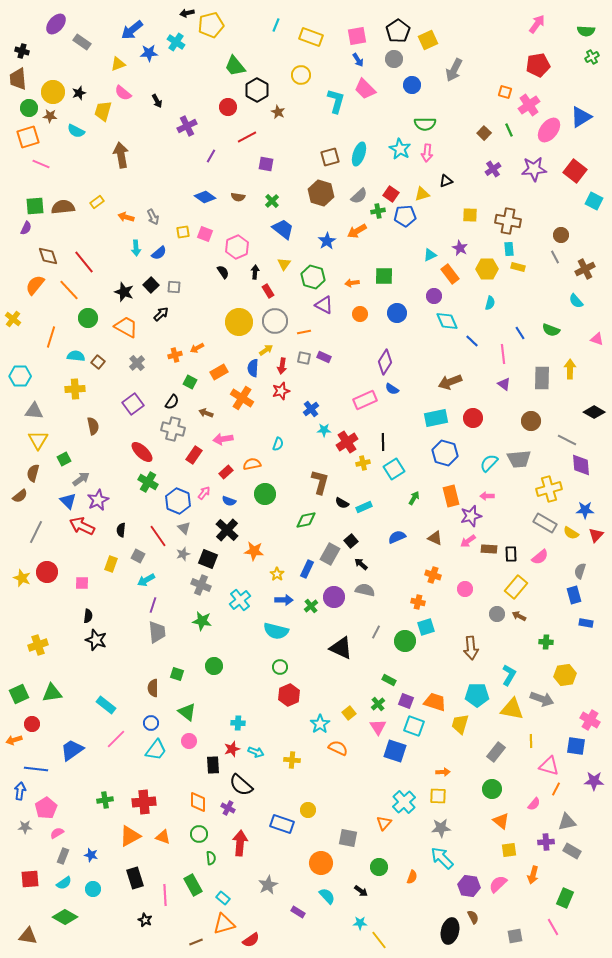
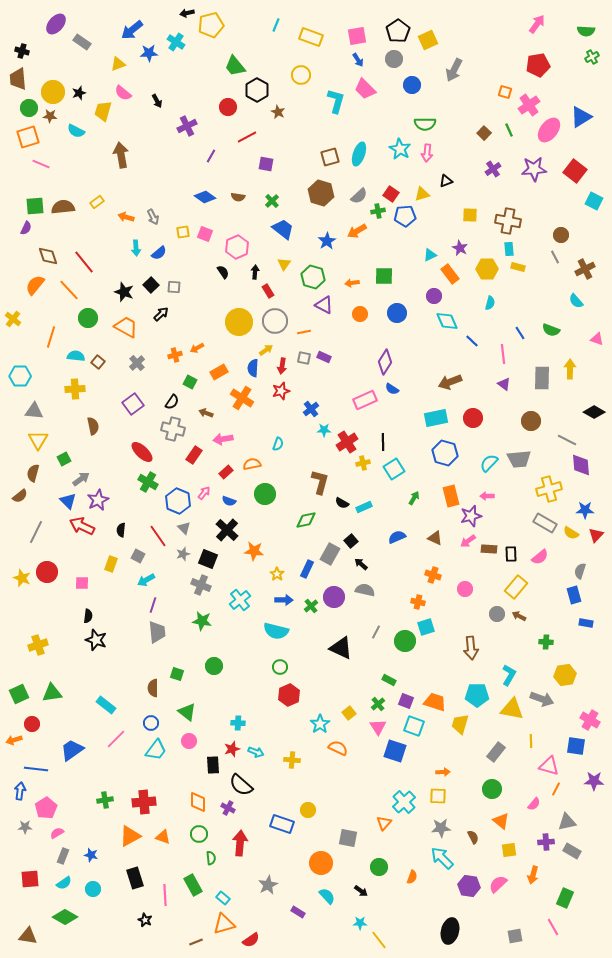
brown semicircle at (473, 917): moved 80 px up
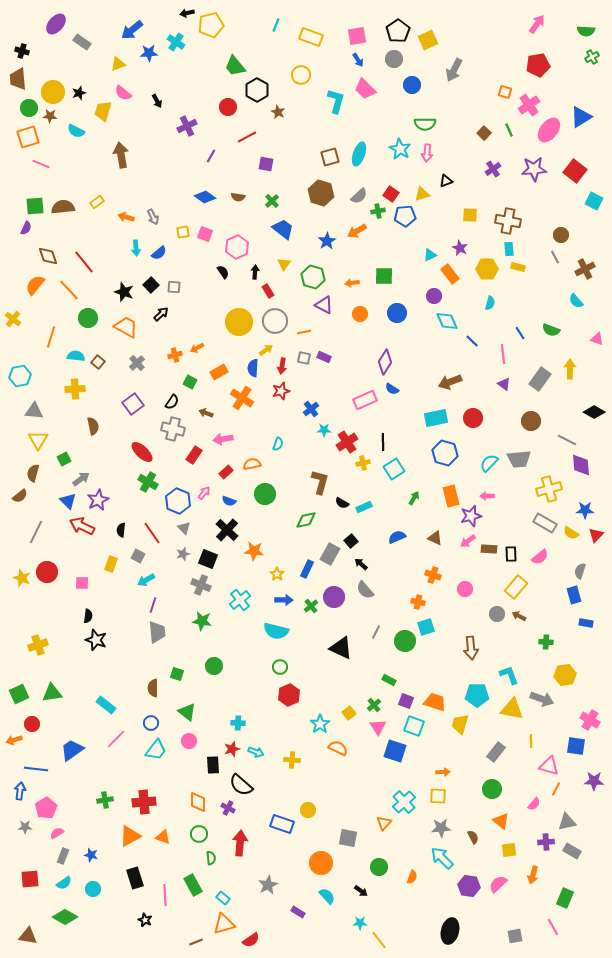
cyan hexagon at (20, 376): rotated 10 degrees counterclockwise
gray rectangle at (542, 378): moved 2 px left, 1 px down; rotated 35 degrees clockwise
red line at (158, 536): moved 6 px left, 3 px up
gray semicircle at (365, 590): rotated 144 degrees counterclockwise
cyan L-shape at (509, 675): rotated 50 degrees counterclockwise
green cross at (378, 704): moved 4 px left, 1 px down
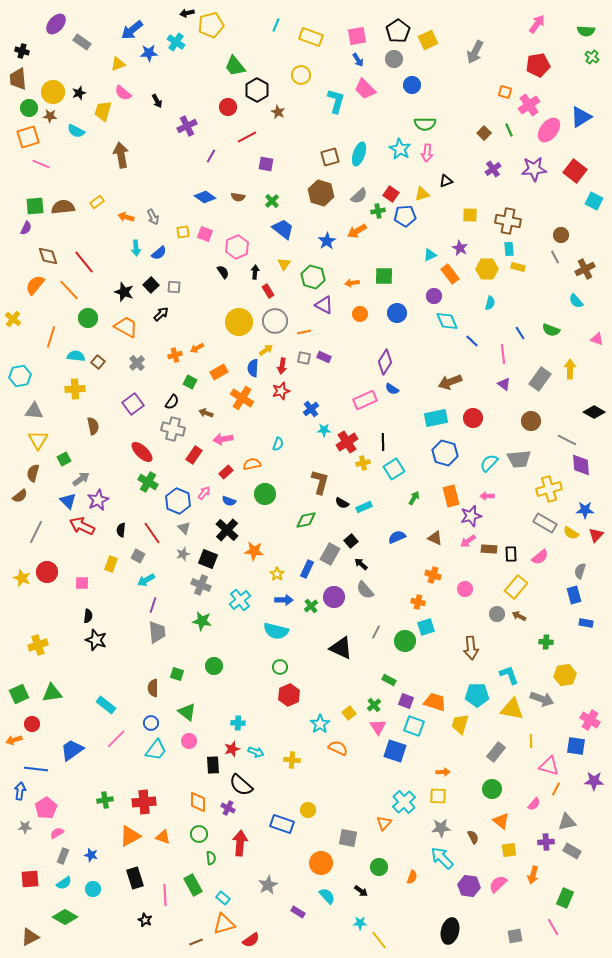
green cross at (592, 57): rotated 24 degrees counterclockwise
gray arrow at (454, 70): moved 21 px right, 18 px up
brown triangle at (28, 936): moved 2 px right, 1 px down; rotated 36 degrees counterclockwise
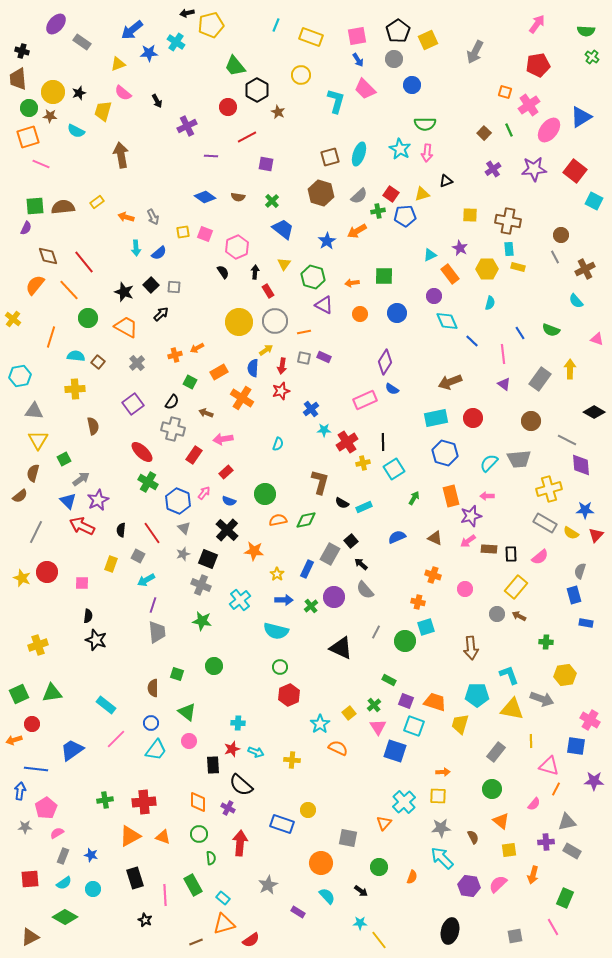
purple line at (211, 156): rotated 64 degrees clockwise
orange semicircle at (252, 464): moved 26 px right, 56 px down
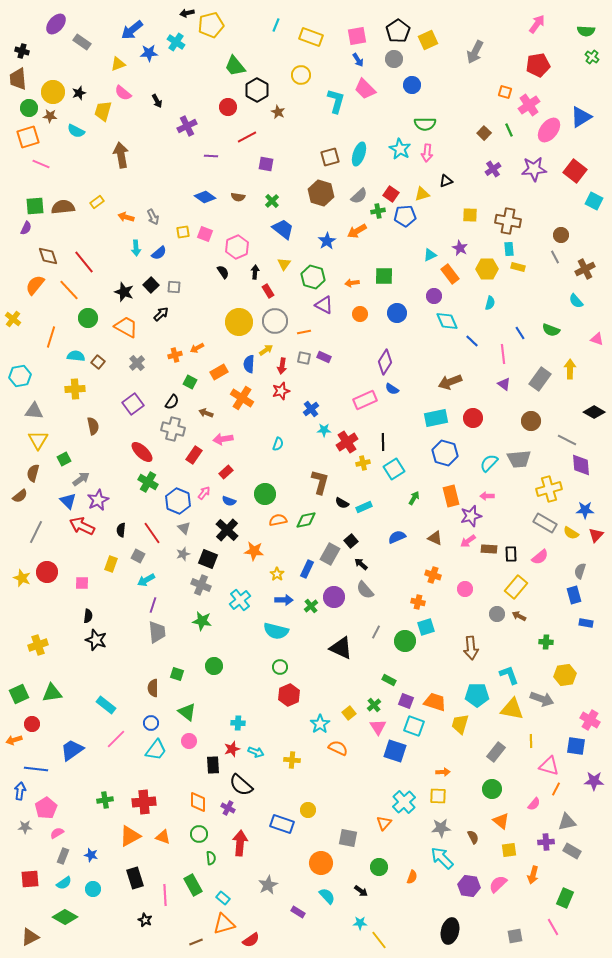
blue semicircle at (253, 368): moved 4 px left, 4 px up
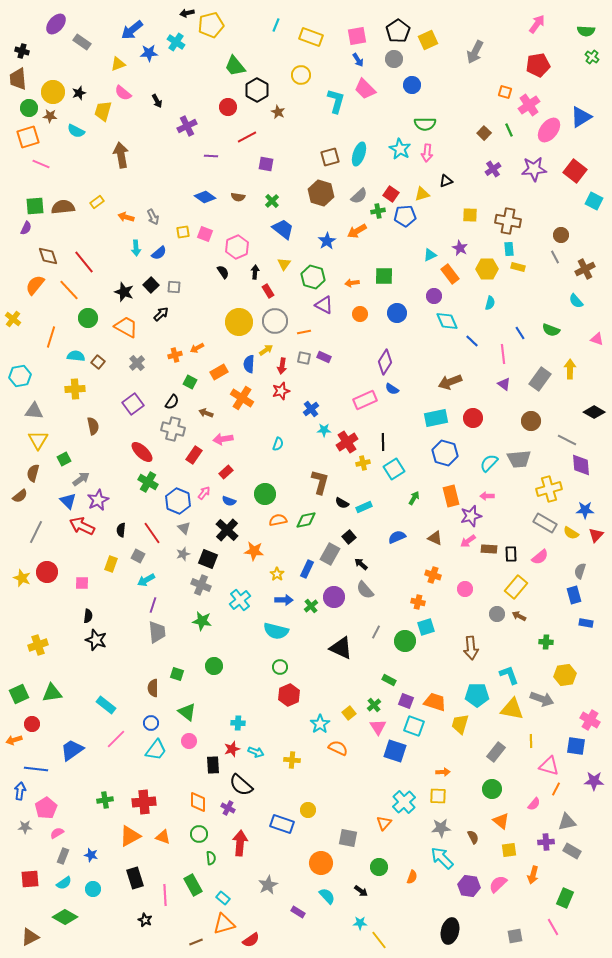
black square at (351, 541): moved 2 px left, 4 px up
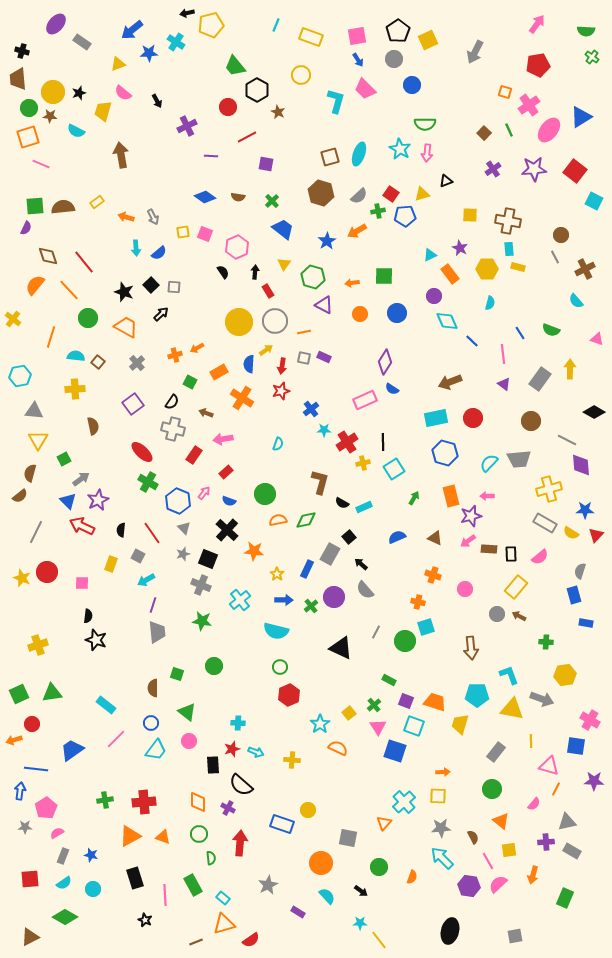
brown semicircle at (33, 473): moved 3 px left
pink line at (553, 927): moved 65 px left, 66 px up
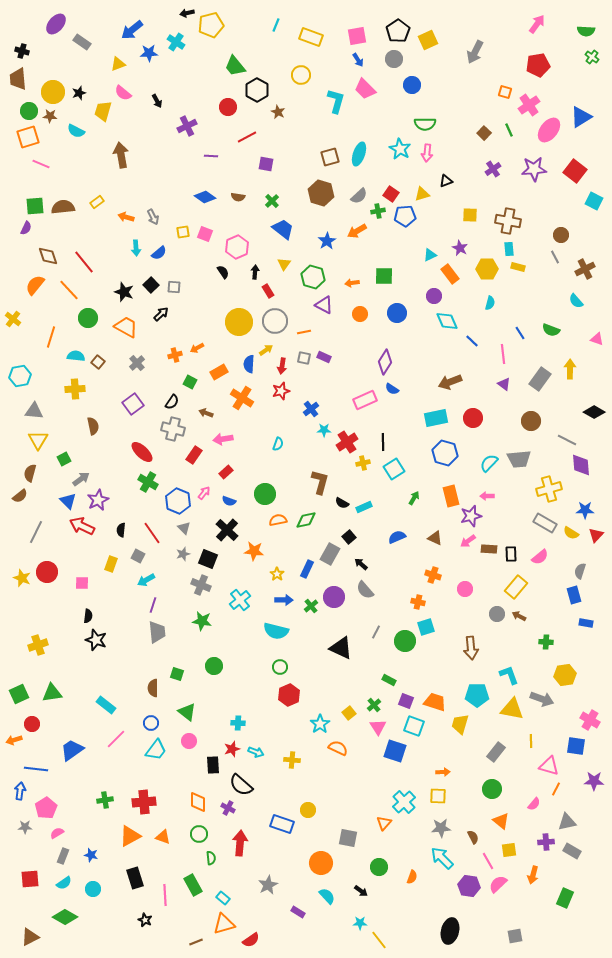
green circle at (29, 108): moved 3 px down
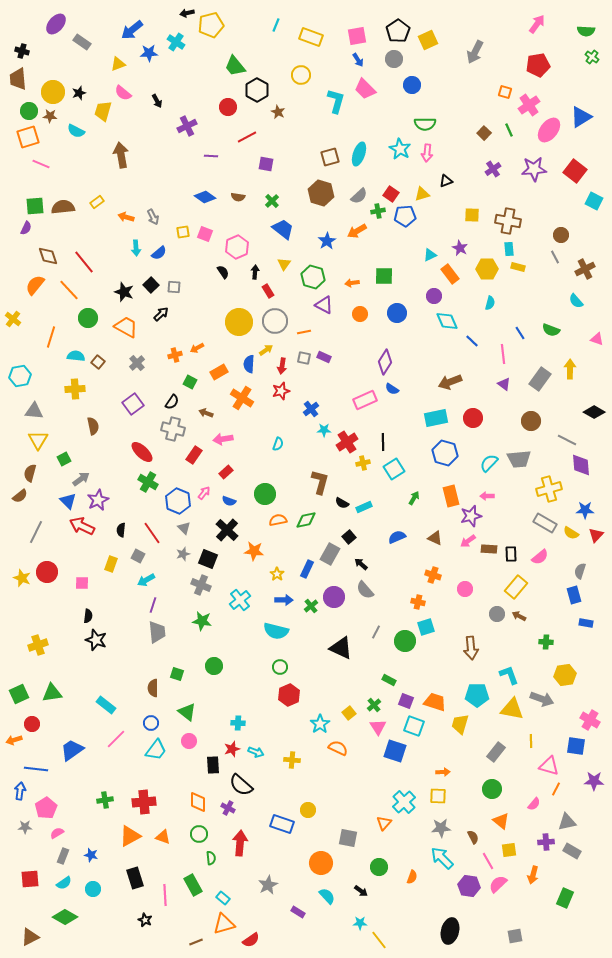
yellow square at (470, 215): moved 2 px right
